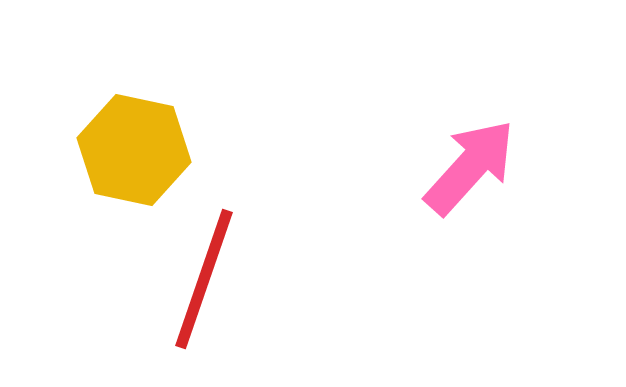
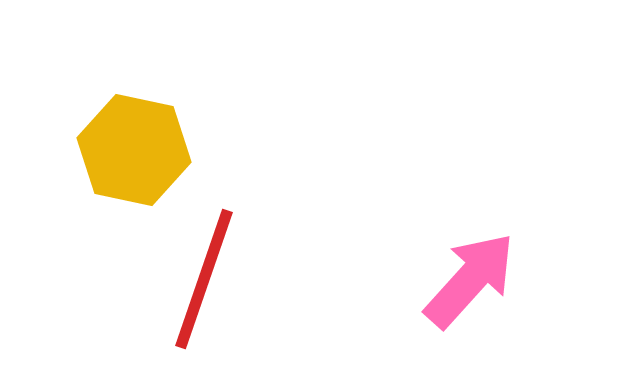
pink arrow: moved 113 px down
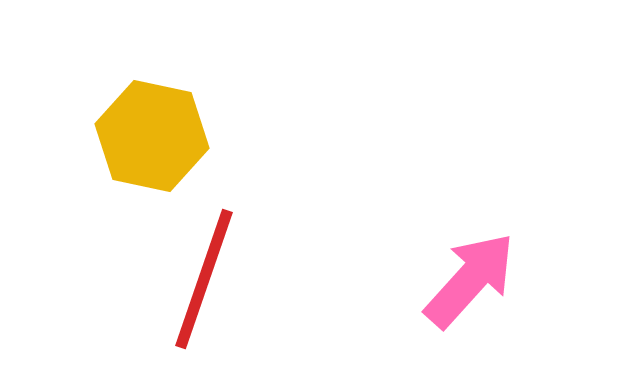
yellow hexagon: moved 18 px right, 14 px up
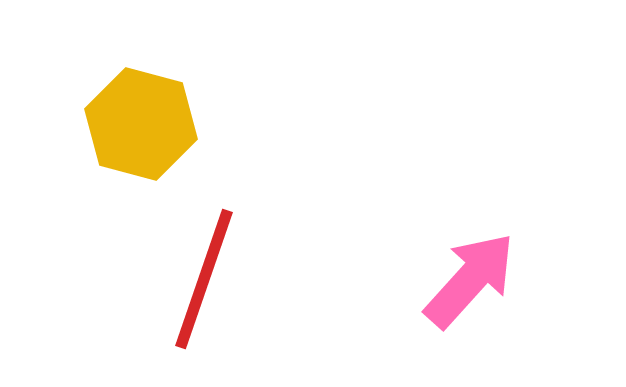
yellow hexagon: moved 11 px left, 12 px up; rotated 3 degrees clockwise
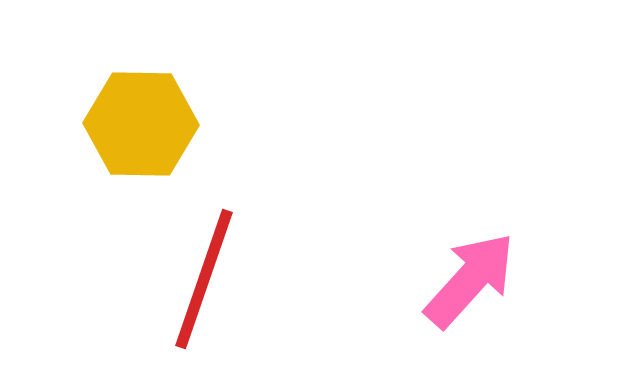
yellow hexagon: rotated 14 degrees counterclockwise
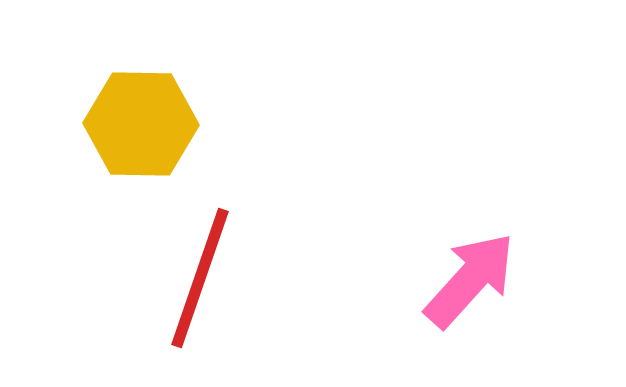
red line: moved 4 px left, 1 px up
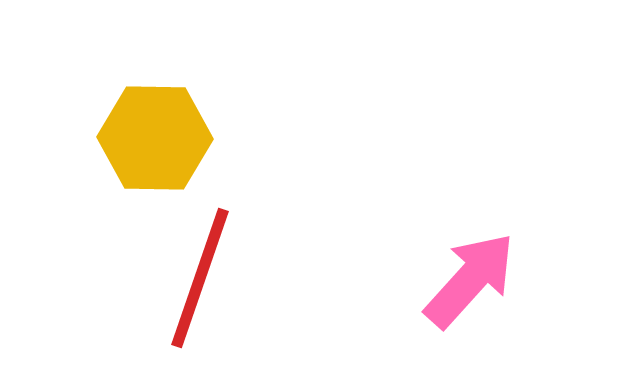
yellow hexagon: moved 14 px right, 14 px down
